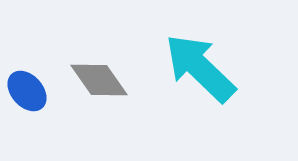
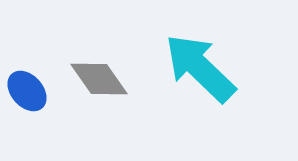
gray diamond: moved 1 px up
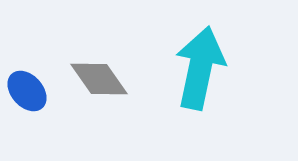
cyan arrow: rotated 58 degrees clockwise
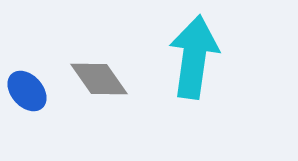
cyan arrow: moved 6 px left, 11 px up; rotated 4 degrees counterclockwise
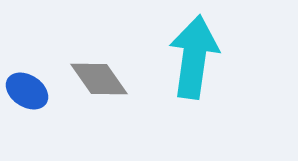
blue ellipse: rotated 15 degrees counterclockwise
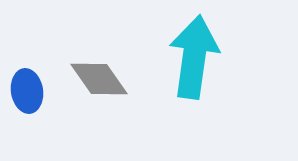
blue ellipse: rotated 48 degrees clockwise
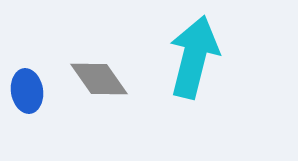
cyan arrow: rotated 6 degrees clockwise
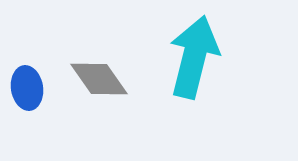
blue ellipse: moved 3 px up
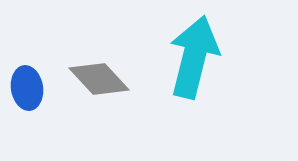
gray diamond: rotated 8 degrees counterclockwise
